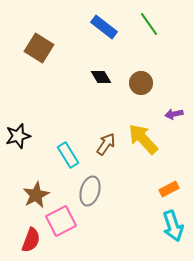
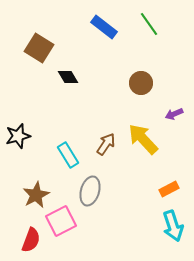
black diamond: moved 33 px left
purple arrow: rotated 12 degrees counterclockwise
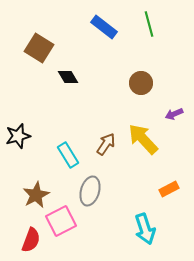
green line: rotated 20 degrees clockwise
cyan arrow: moved 28 px left, 3 px down
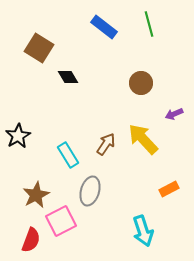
black star: rotated 15 degrees counterclockwise
cyan arrow: moved 2 px left, 2 px down
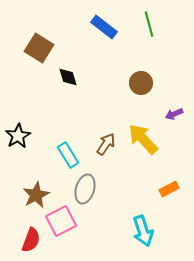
black diamond: rotated 15 degrees clockwise
gray ellipse: moved 5 px left, 2 px up
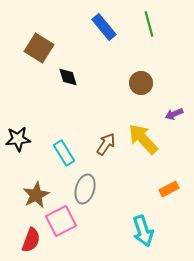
blue rectangle: rotated 12 degrees clockwise
black star: moved 3 px down; rotated 25 degrees clockwise
cyan rectangle: moved 4 px left, 2 px up
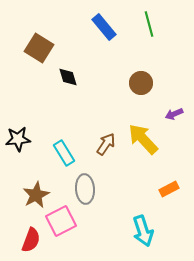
gray ellipse: rotated 20 degrees counterclockwise
